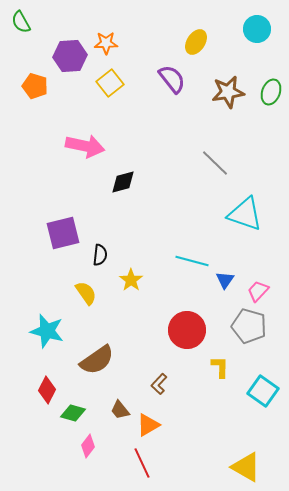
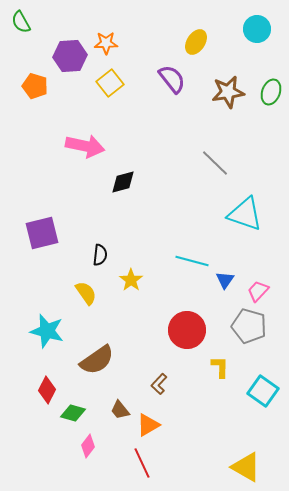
purple square: moved 21 px left
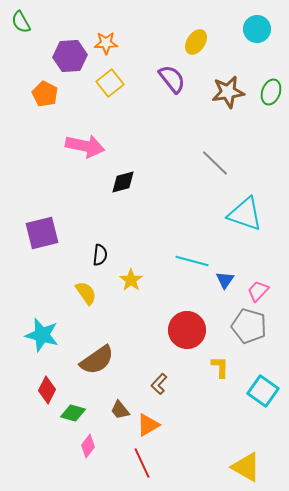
orange pentagon: moved 10 px right, 8 px down; rotated 10 degrees clockwise
cyan star: moved 5 px left, 4 px down
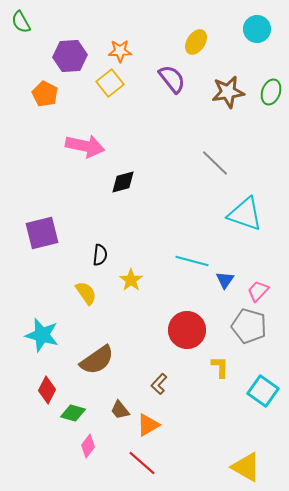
orange star: moved 14 px right, 8 px down
red line: rotated 24 degrees counterclockwise
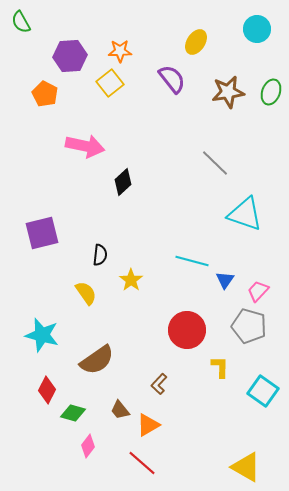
black diamond: rotated 28 degrees counterclockwise
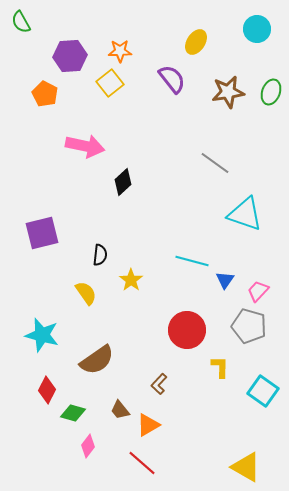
gray line: rotated 8 degrees counterclockwise
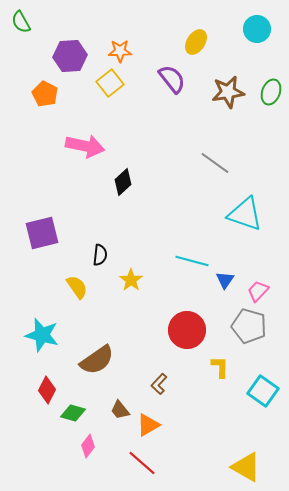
yellow semicircle: moved 9 px left, 6 px up
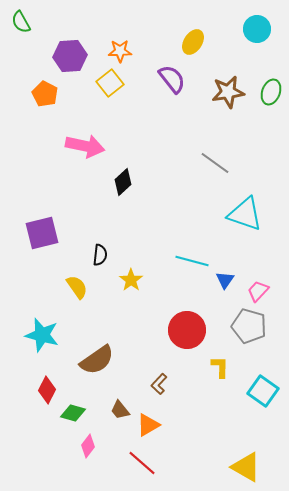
yellow ellipse: moved 3 px left
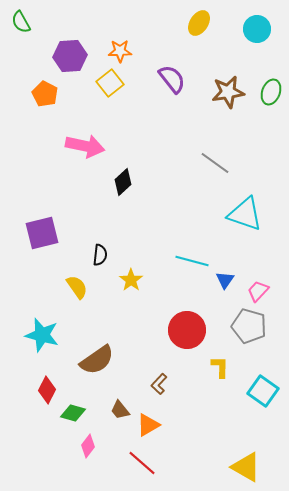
yellow ellipse: moved 6 px right, 19 px up
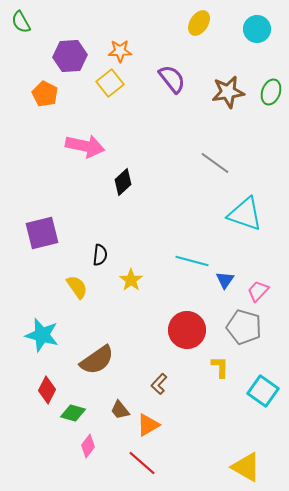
gray pentagon: moved 5 px left, 1 px down
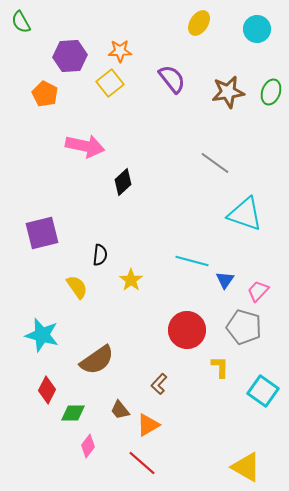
green diamond: rotated 15 degrees counterclockwise
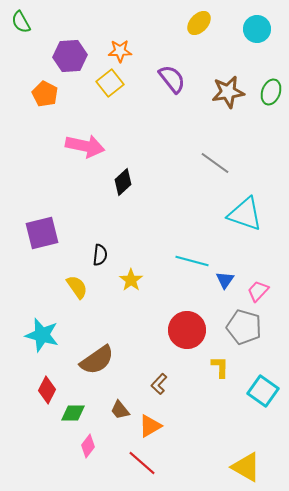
yellow ellipse: rotated 10 degrees clockwise
orange triangle: moved 2 px right, 1 px down
